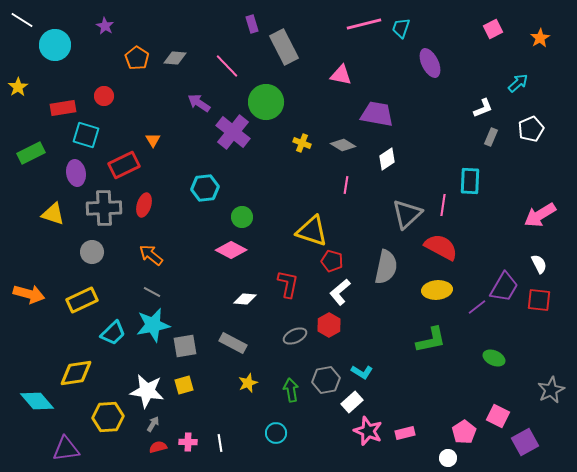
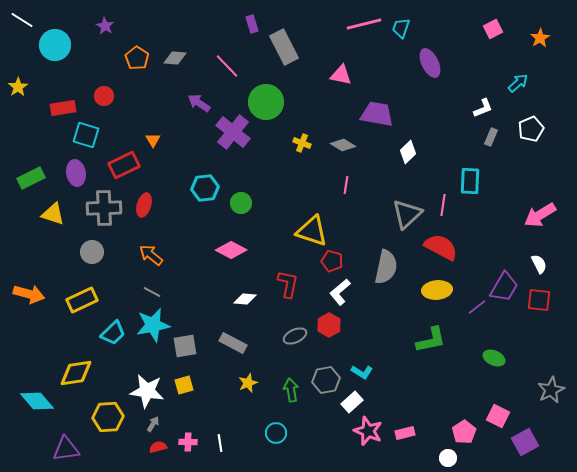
green rectangle at (31, 153): moved 25 px down
white diamond at (387, 159): moved 21 px right, 7 px up; rotated 10 degrees counterclockwise
green circle at (242, 217): moved 1 px left, 14 px up
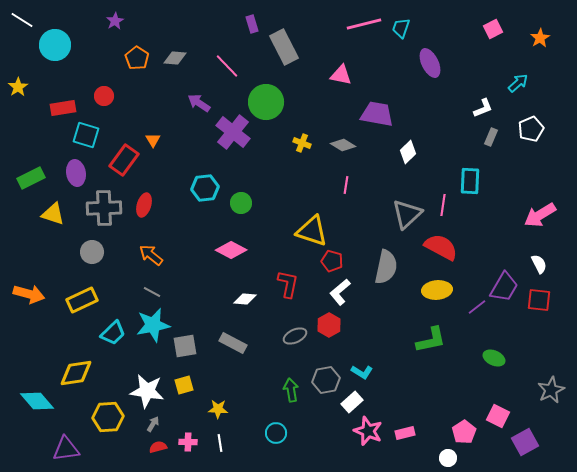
purple star at (105, 26): moved 10 px right, 5 px up; rotated 12 degrees clockwise
red rectangle at (124, 165): moved 5 px up; rotated 28 degrees counterclockwise
yellow star at (248, 383): moved 30 px left, 26 px down; rotated 24 degrees clockwise
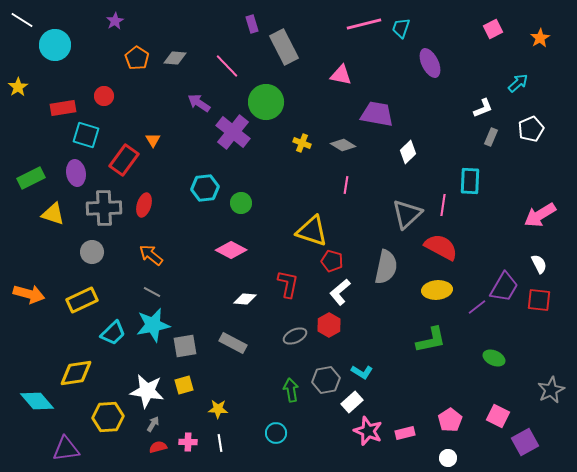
pink pentagon at (464, 432): moved 14 px left, 12 px up
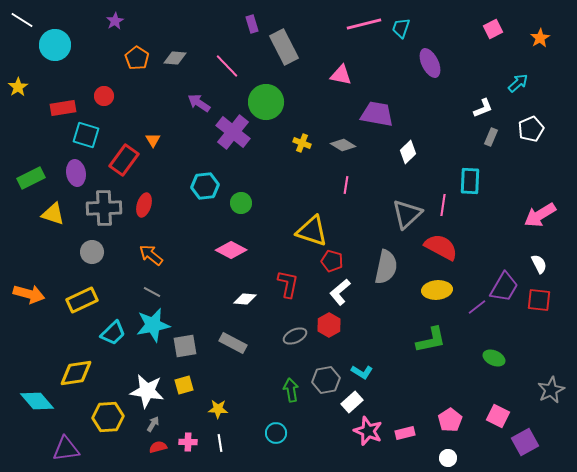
cyan hexagon at (205, 188): moved 2 px up
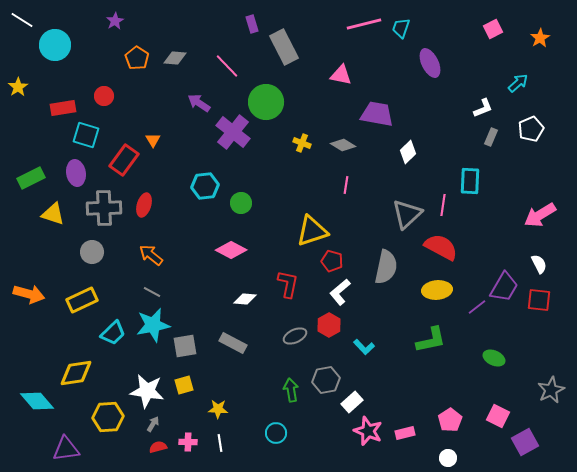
yellow triangle at (312, 231): rotated 36 degrees counterclockwise
cyan L-shape at (362, 372): moved 2 px right, 25 px up; rotated 15 degrees clockwise
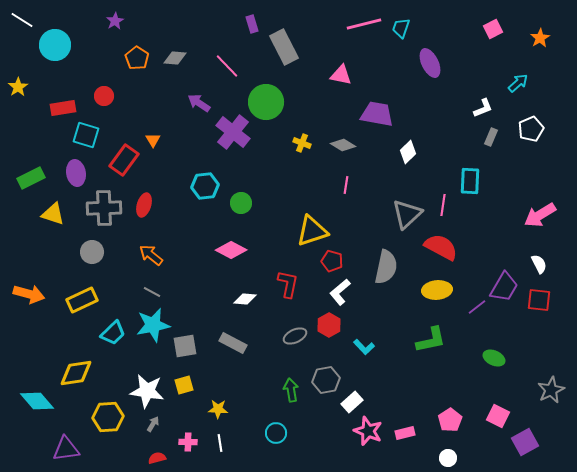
red semicircle at (158, 447): moved 1 px left, 11 px down
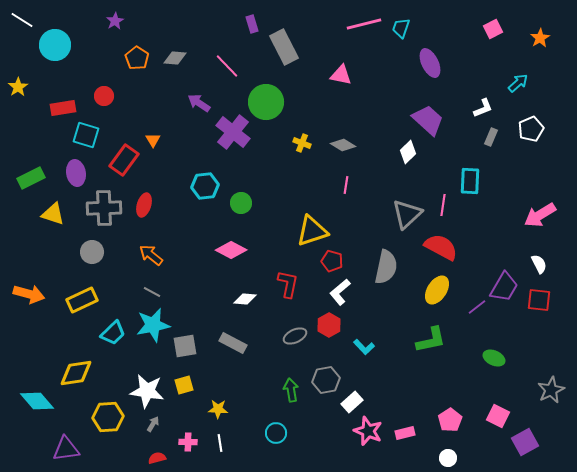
purple trapezoid at (377, 114): moved 51 px right, 6 px down; rotated 32 degrees clockwise
yellow ellipse at (437, 290): rotated 52 degrees counterclockwise
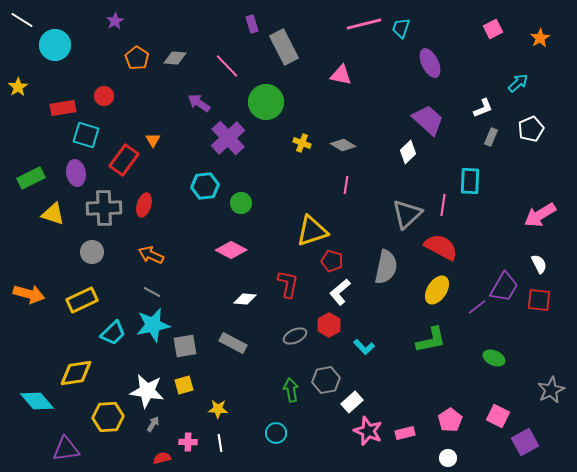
purple cross at (233, 132): moved 5 px left, 6 px down; rotated 8 degrees clockwise
orange arrow at (151, 255): rotated 15 degrees counterclockwise
red semicircle at (157, 458): moved 5 px right
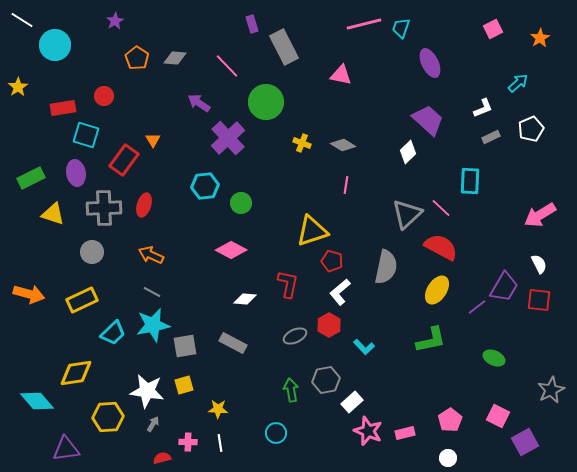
gray rectangle at (491, 137): rotated 42 degrees clockwise
pink line at (443, 205): moved 2 px left, 3 px down; rotated 55 degrees counterclockwise
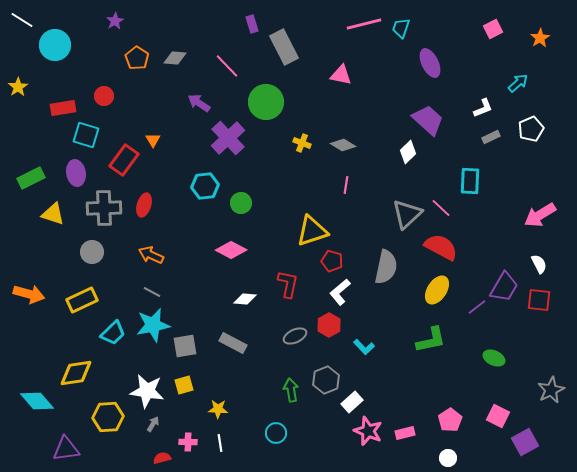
gray hexagon at (326, 380): rotated 12 degrees counterclockwise
